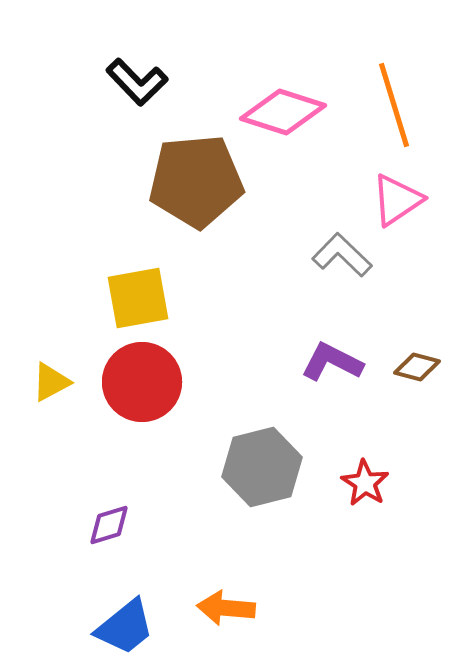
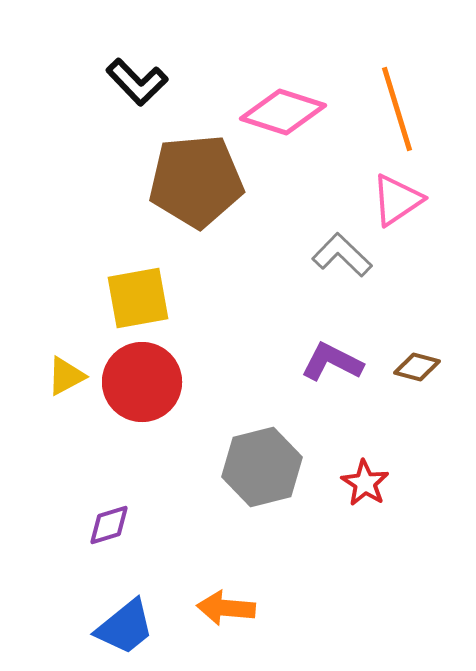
orange line: moved 3 px right, 4 px down
yellow triangle: moved 15 px right, 6 px up
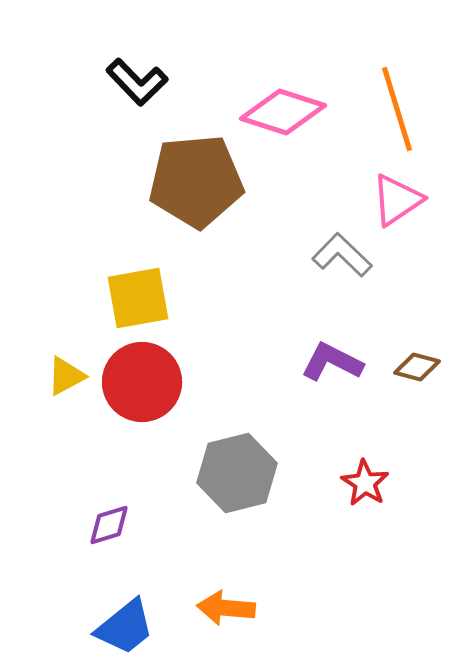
gray hexagon: moved 25 px left, 6 px down
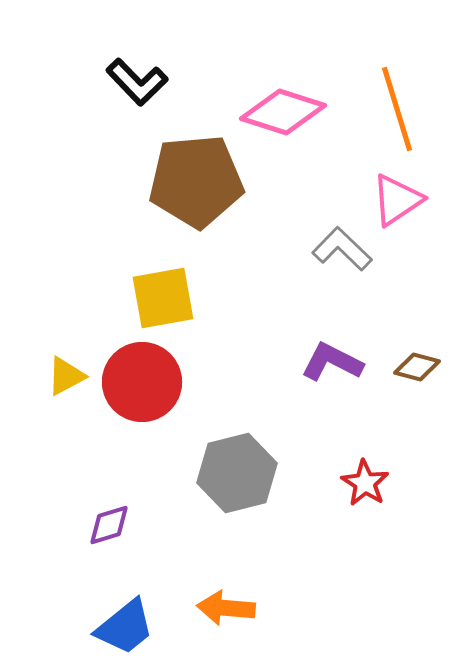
gray L-shape: moved 6 px up
yellow square: moved 25 px right
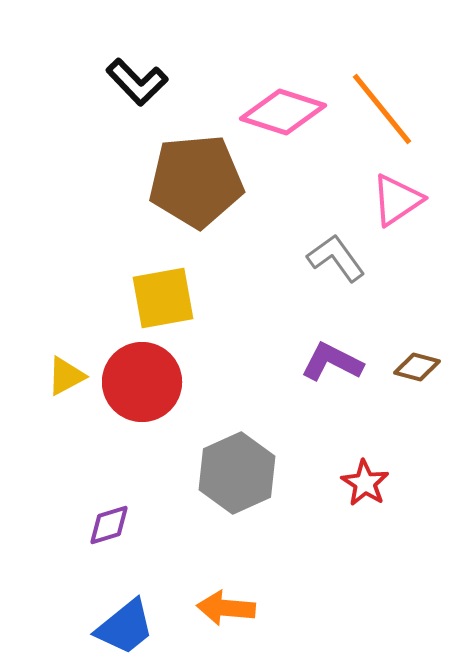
orange line: moved 15 px left; rotated 22 degrees counterclockwise
gray L-shape: moved 6 px left, 9 px down; rotated 10 degrees clockwise
gray hexagon: rotated 10 degrees counterclockwise
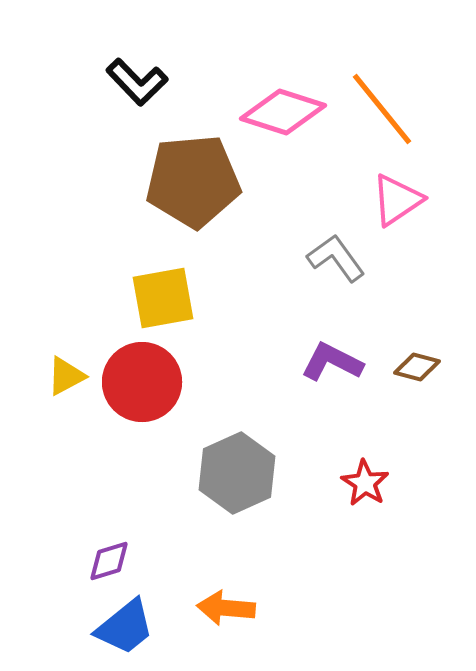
brown pentagon: moved 3 px left
purple diamond: moved 36 px down
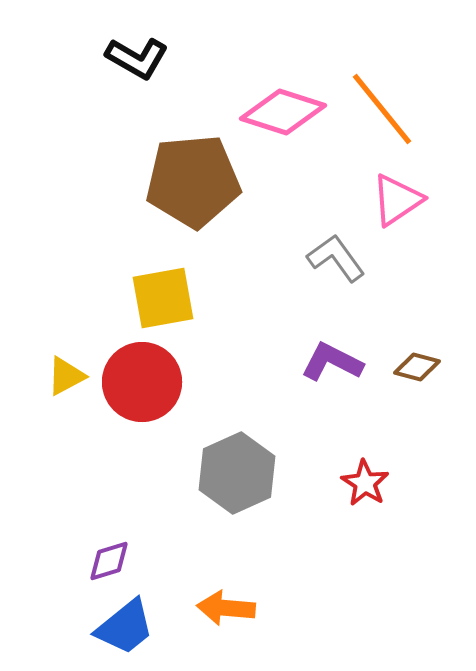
black L-shape: moved 24 px up; rotated 16 degrees counterclockwise
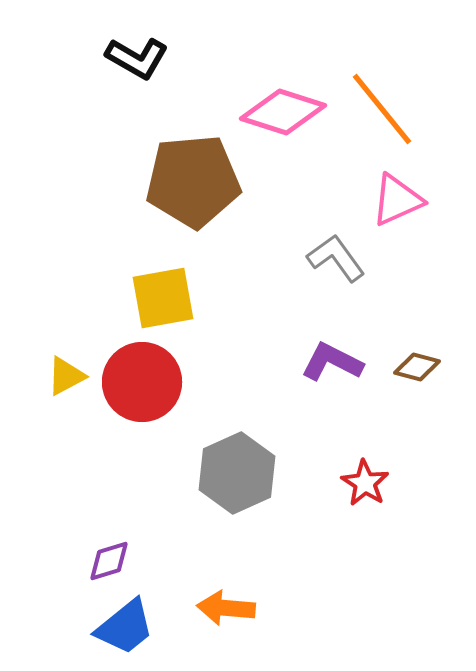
pink triangle: rotated 10 degrees clockwise
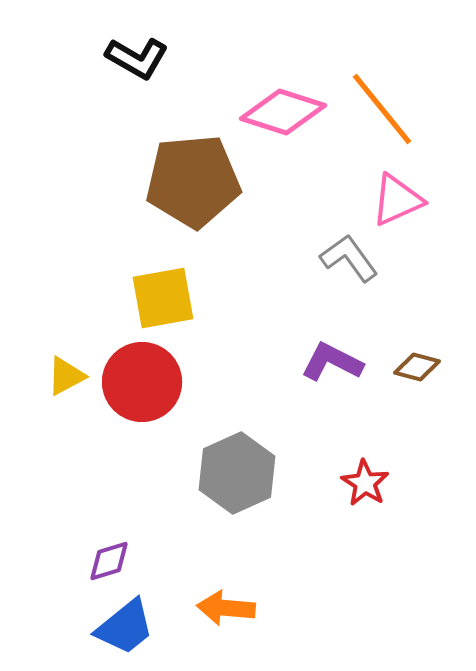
gray L-shape: moved 13 px right
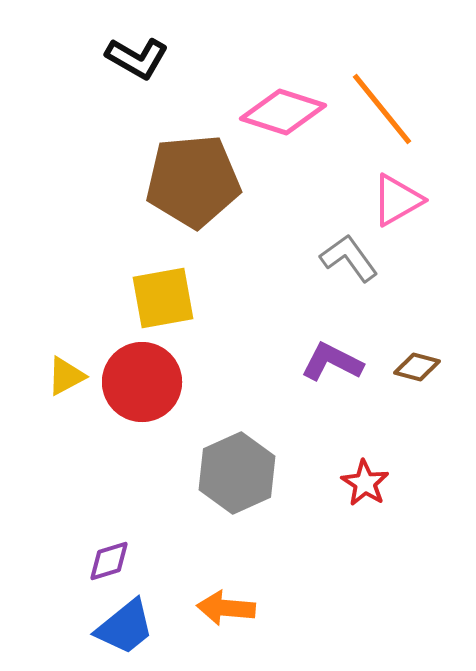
pink triangle: rotated 6 degrees counterclockwise
